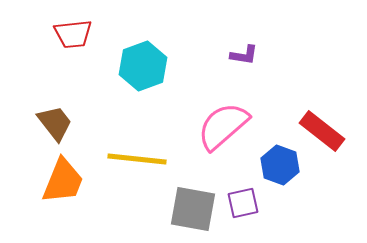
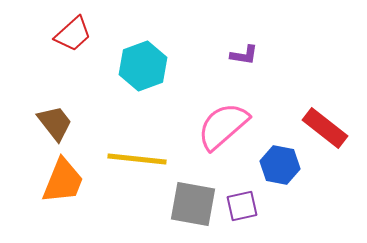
red trapezoid: rotated 36 degrees counterclockwise
red rectangle: moved 3 px right, 3 px up
blue hexagon: rotated 9 degrees counterclockwise
purple square: moved 1 px left, 3 px down
gray square: moved 5 px up
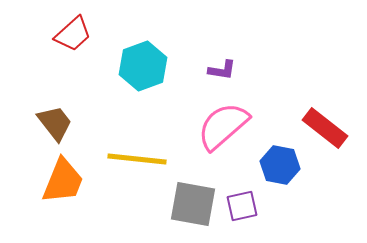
purple L-shape: moved 22 px left, 15 px down
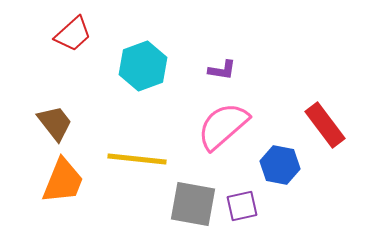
red rectangle: moved 3 px up; rotated 15 degrees clockwise
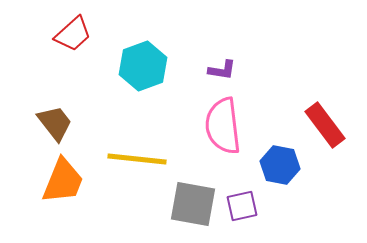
pink semicircle: rotated 56 degrees counterclockwise
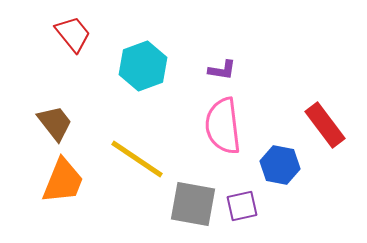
red trapezoid: rotated 87 degrees counterclockwise
yellow line: rotated 28 degrees clockwise
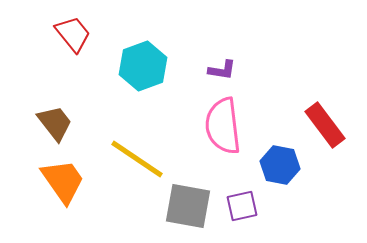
orange trapezoid: rotated 57 degrees counterclockwise
gray square: moved 5 px left, 2 px down
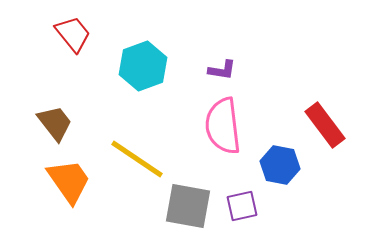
orange trapezoid: moved 6 px right
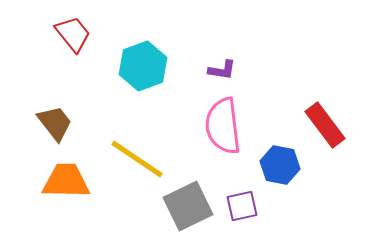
orange trapezoid: moved 3 px left; rotated 54 degrees counterclockwise
gray square: rotated 36 degrees counterclockwise
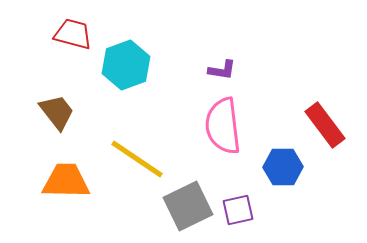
red trapezoid: rotated 36 degrees counterclockwise
cyan hexagon: moved 17 px left, 1 px up
brown trapezoid: moved 2 px right, 11 px up
blue hexagon: moved 3 px right, 2 px down; rotated 12 degrees counterclockwise
purple square: moved 4 px left, 4 px down
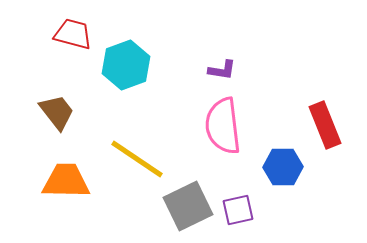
red rectangle: rotated 15 degrees clockwise
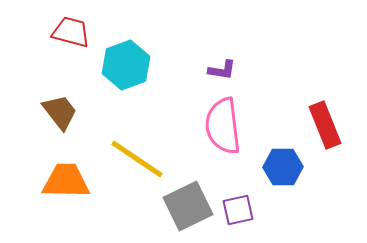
red trapezoid: moved 2 px left, 2 px up
brown trapezoid: moved 3 px right
